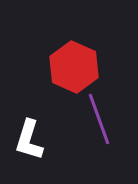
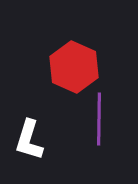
purple line: rotated 21 degrees clockwise
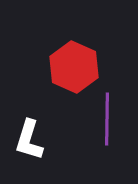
purple line: moved 8 px right
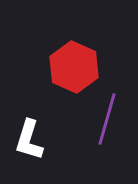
purple line: rotated 15 degrees clockwise
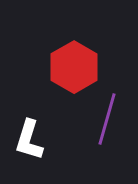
red hexagon: rotated 6 degrees clockwise
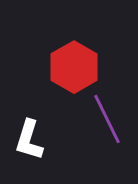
purple line: rotated 42 degrees counterclockwise
